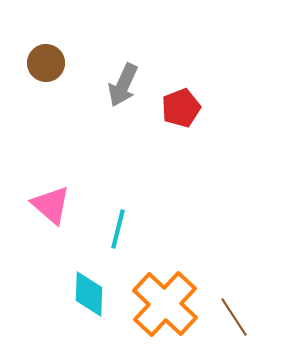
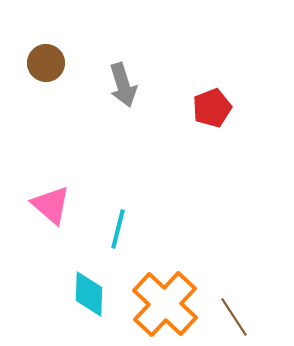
gray arrow: rotated 42 degrees counterclockwise
red pentagon: moved 31 px right
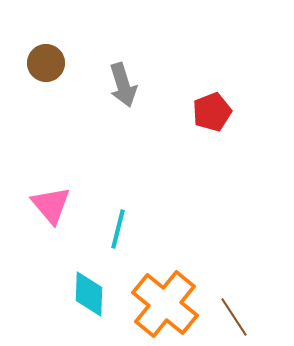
red pentagon: moved 4 px down
pink triangle: rotated 9 degrees clockwise
orange cross: rotated 4 degrees counterclockwise
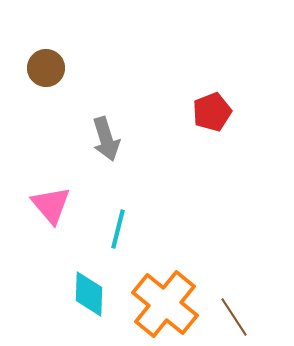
brown circle: moved 5 px down
gray arrow: moved 17 px left, 54 px down
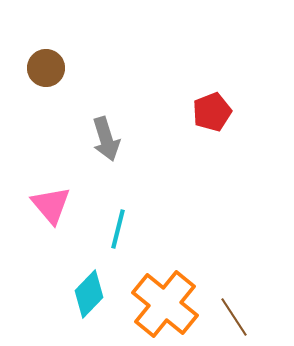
cyan diamond: rotated 42 degrees clockwise
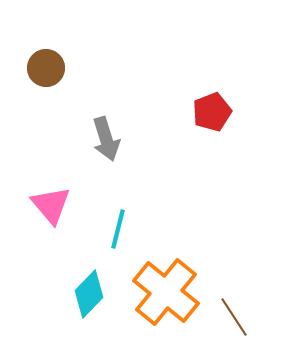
orange cross: moved 1 px right, 12 px up
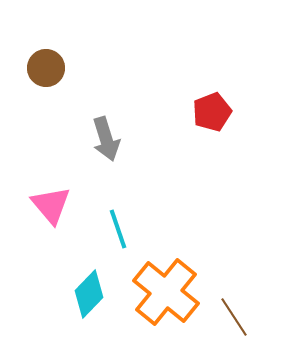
cyan line: rotated 33 degrees counterclockwise
